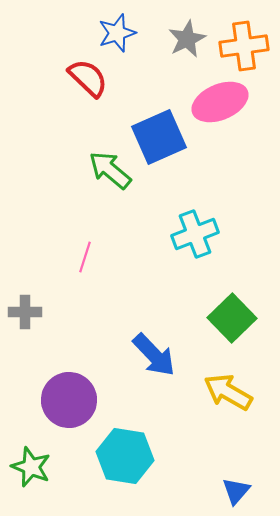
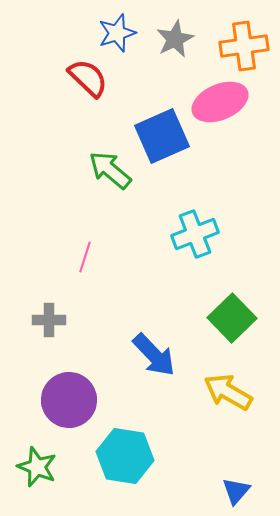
gray star: moved 12 px left
blue square: moved 3 px right, 1 px up
gray cross: moved 24 px right, 8 px down
green star: moved 6 px right
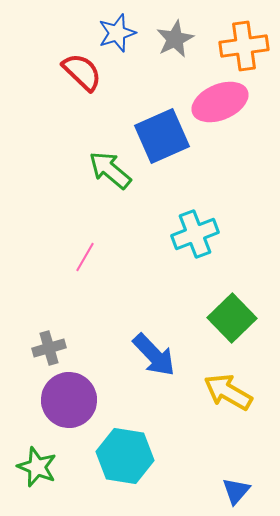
red semicircle: moved 6 px left, 6 px up
pink line: rotated 12 degrees clockwise
gray cross: moved 28 px down; rotated 16 degrees counterclockwise
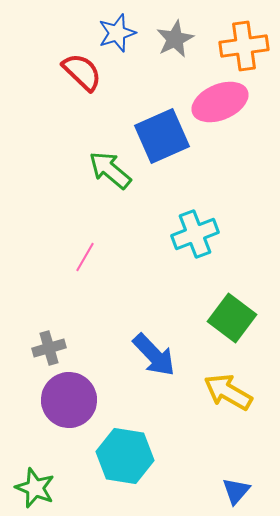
green square: rotated 9 degrees counterclockwise
green star: moved 2 px left, 21 px down
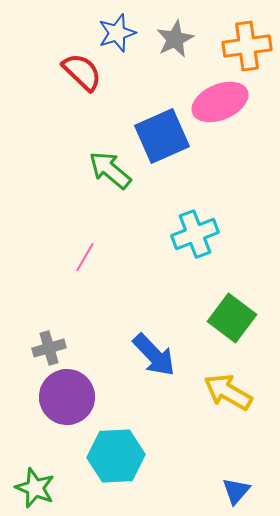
orange cross: moved 3 px right
purple circle: moved 2 px left, 3 px up
cyan hexagon: moved 9 px left; rotated 12 degrees counterclockwise
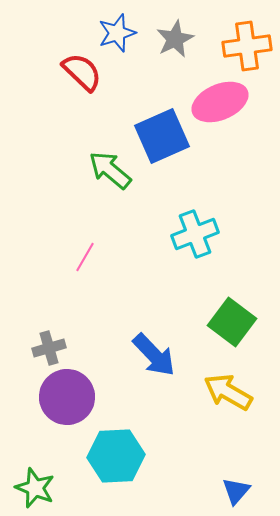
green square: moved 4 px down
